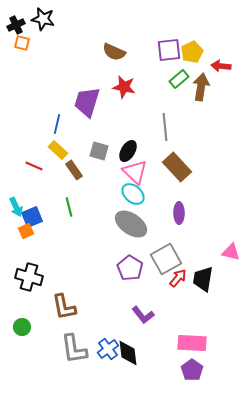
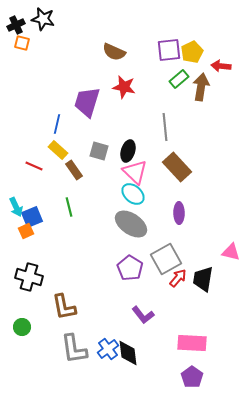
black ellipse at (128, 151): rotated 15 degrees counterclockwise
purple pentagon at (192, 370): moved 7 px down
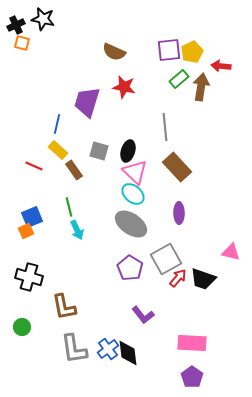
cyan arrow at (16, 207): moved 61 px right, 23 px down
black trapezoid at (203, 279): rotated 80 degrees counterclockwise
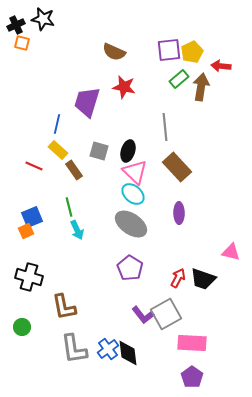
gray square at (166, 259): moved 55 px down
red arrow at (178, 278): rotated 12 degrees counterclockwise
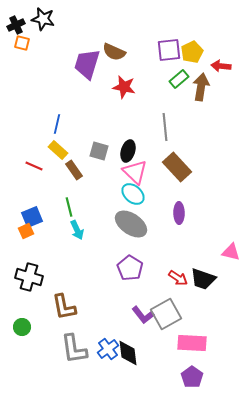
purple trapezoid at (87, 102): moved 38 px up
red arrow at (178, 278): rotated 96 degrees clockwise
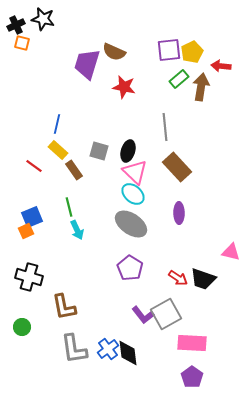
red line at (34, 166): rotated 12 degrees clockwise
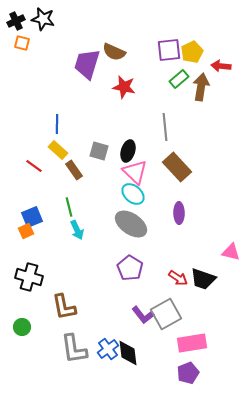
black cross at (16, 25): moved 4 px up
blue line at (57, 124): rotated 12 degrees counterclockwise
pink rectangle at (192, 343): rotated 12 degrees counterclockwise
purple pentagon at (192, 377): moved 4 px left, 4 px up; rotated 15 degrees clockwise
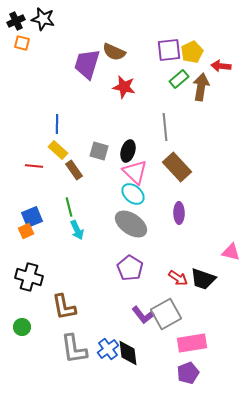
red line at (34, 166): rotated 30 degrees counterclockwise
